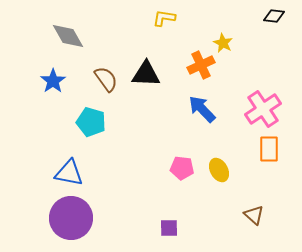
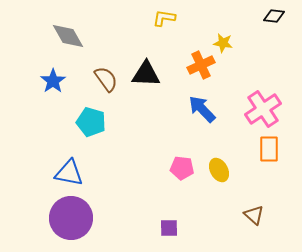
yellow star: rotated 18 degrees counterclockwise
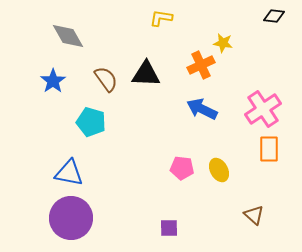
yellow L-shape: moved 3 px left
blue arrow: rotated 20 degrees counterclockwise
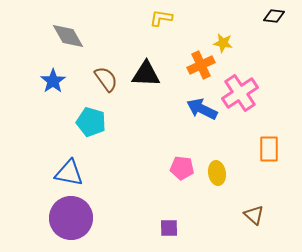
pink cross: moved 23 px left, 16 px up
yellow ellipse: moved 2 px left, 3 px down; rotated 20 degrees clockwise
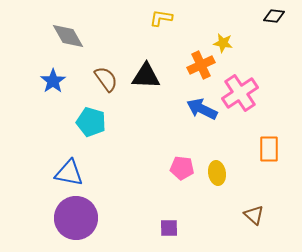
black triangle: moved 2 px down
purple circle: moved 5 px right
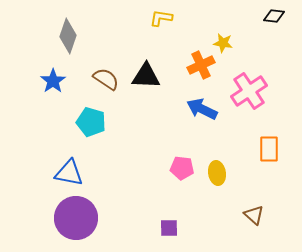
gray diamond: rotated 48 degrees clockwise
brown semicircle: rotated 20 degrees counterclockwise
pink cross: moved 9 px right, 2 px up
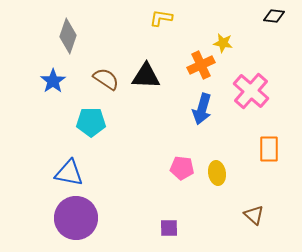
pink cross: moved 2 px right; rotated 15 degrees counterclockwise
blue arrow: rotated 100 degrees counterclockwise
cyan pentagon: rotated 16 degrees counterclockwise
